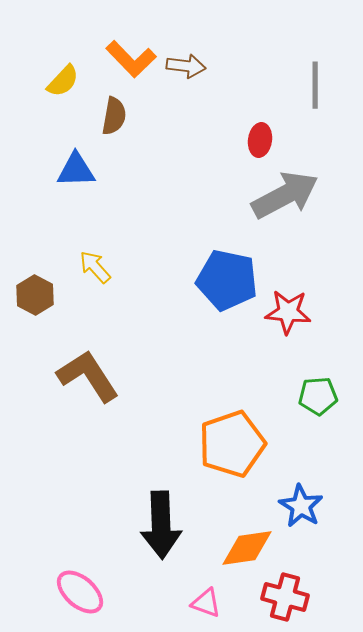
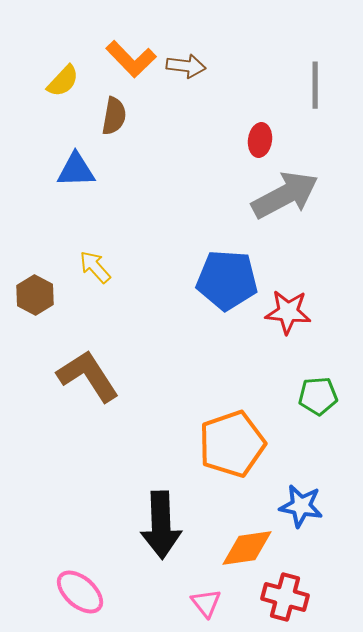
blue pentagon: rotated 8 degrees counterclockwise
blue star: rotated 21 degrees counterclockwise
pink triangle: rotated 32 degrees clockwise
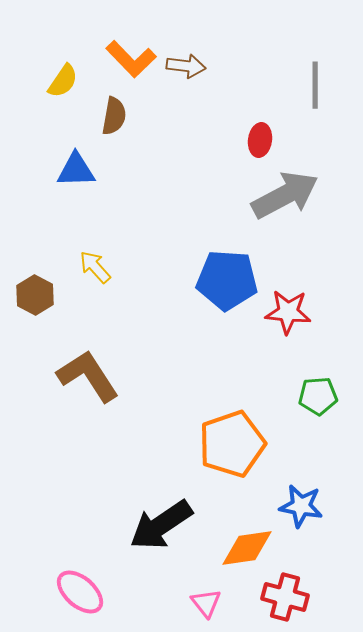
yellow semicircle: rotated 9 degrees counterclockwise
black arrow: rotated 58 degrees clockwise
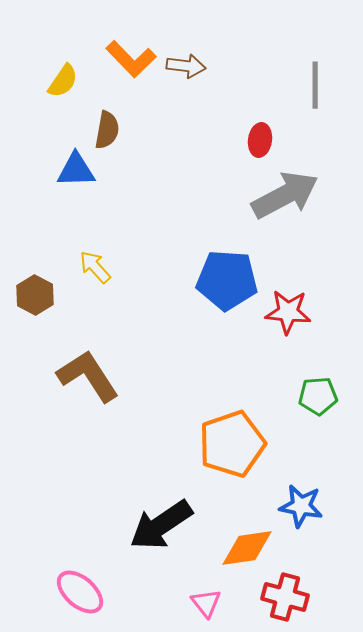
brown semicircle: moved 7 px left, 14 px down
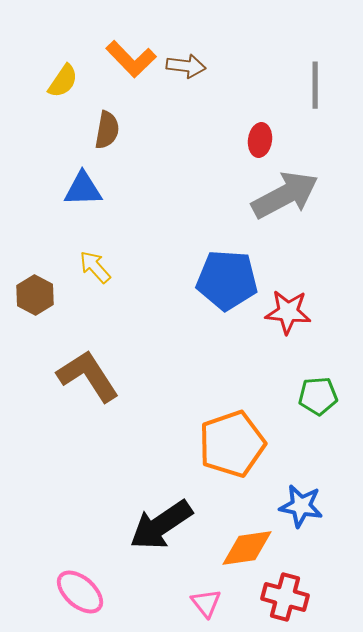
blue triangle: moved 7 px right, 19 px down
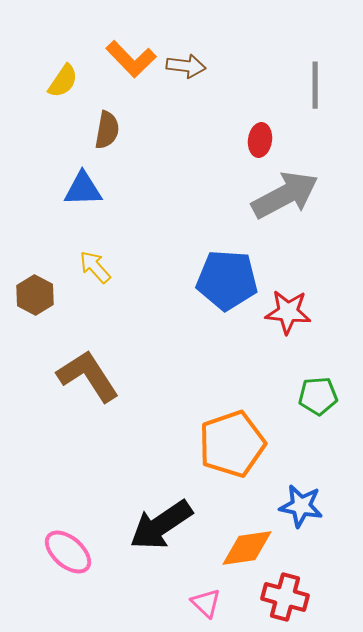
pink ellipse: moved 12 px left, 40 px up
pink triangle: rotated 8 degrees counterclockwise
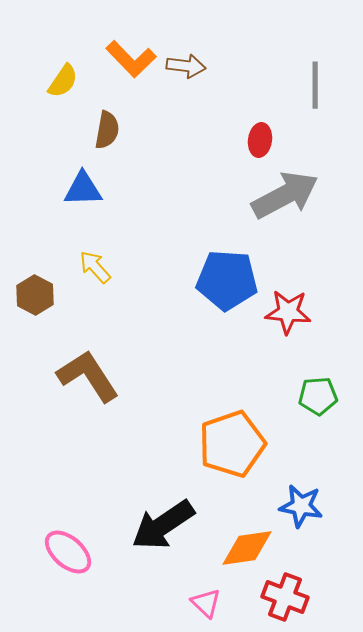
black arrow: moved 2 px right
red cross: rotated 6 degrees clockwise
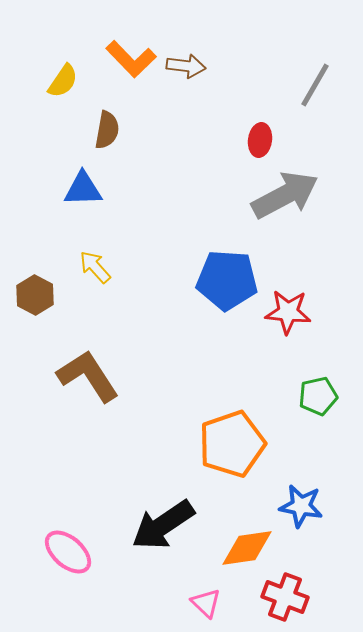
gray line: rotated 30 degrees clockwise
green pentagon: rotated 9 degrees counterclockwise
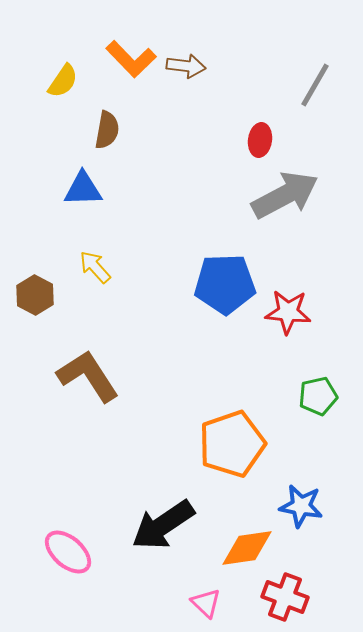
blue pentagon: moved 2 px left, 4 px down; rotated 6 degrees counterclockwise
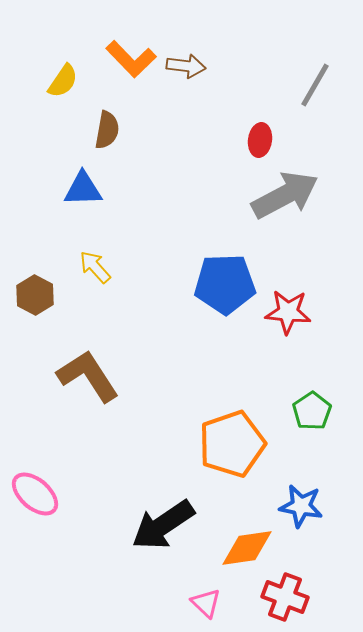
green pentagon: moved 6 px left, 15 px down; rotated 21 degrees counterclockwise
pink ellipse: moved 33 px left, 58 px up
